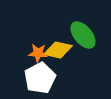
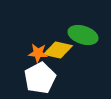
green ellipse: rotated 32 degrees counterclockwise
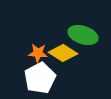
yellow diamond: moved 5 px right, 3 px down; rotated 20 degrees clockwise
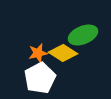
green ellipse: rotated 40 degrees counterclockwise
orange star: rotated 18 degrees counterclockwise
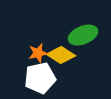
yellow diamond: moved 2 px left, 2 px down
white pentagon: rotated 16 degrees clockwise
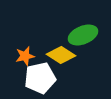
orange star: moved 13 px left, 3 px down
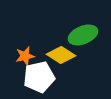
white pentagon: moved 1 px left, 1 px up
